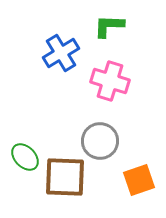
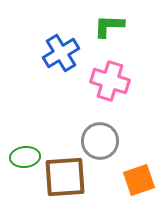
green ellipse: rotated 52 degrees counterclockwise
brown square: rotated 6 degrees counterclockwise
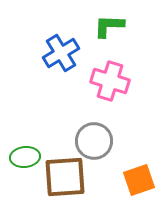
gray circle: moved 6 px left
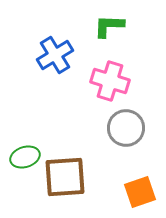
blue cross: moved 6 px left, 2 px down
gray circle: moved 32 px right, 13 px up
green ellipse: rotated 12 degrees counterclockwise
orange square: moved 1 px right, 12 px down
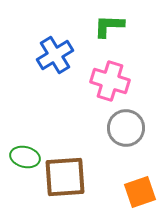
green ellipse: rotated 32 degrees clockwise
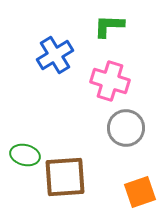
green ellipse: moved 2 px up
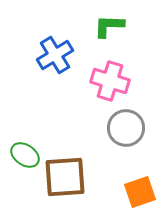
green ellipse: rotated 20 degrees clockwise
